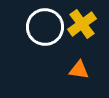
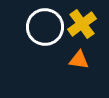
orange triangle: moved 10 px up
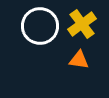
white circle: moved 5 px left, 1 px up
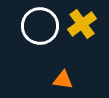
orange triangle: moved 16 px left, 20 px down
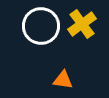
white circle: moved 1 px right
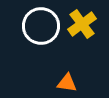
orange triangle: moved 4 px right, 3 px down
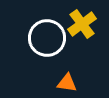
white circle: moved 6 px right, 12 px down
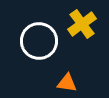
white circle: moved 8 px left, 3 px down
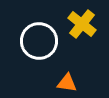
yellow cross: rotated 16 degrees counterclockwise
